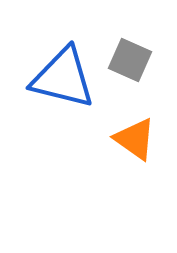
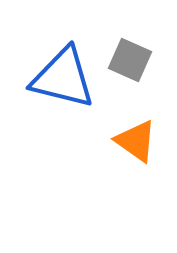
orange triangle: moved 1 px right, 2 px down
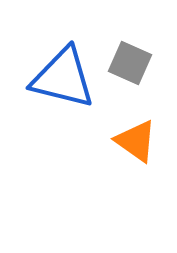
gray square: moved 3 px down
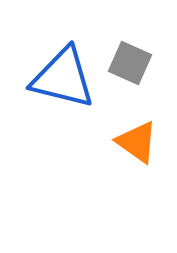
orange triangle: moved 1 px right, 1 px down
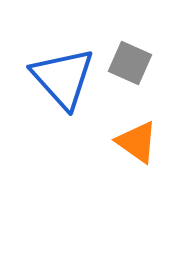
blue triangle: rotated 34 degrees clockwise
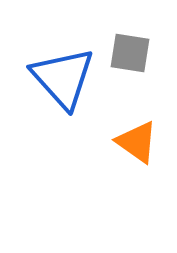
gray square: moved 10 px up; rotated 15 degrees counterclockwise
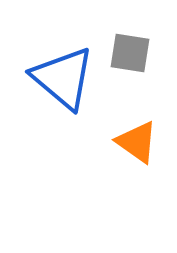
blue triangle: rotated 8 degrees counterclockwise
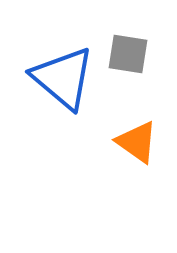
gray square: moved 2 px left, 1 px down
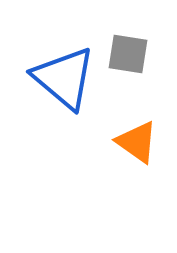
blue triangle: moved 1 px right
